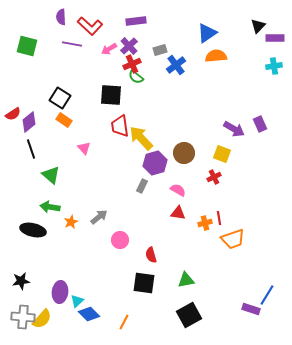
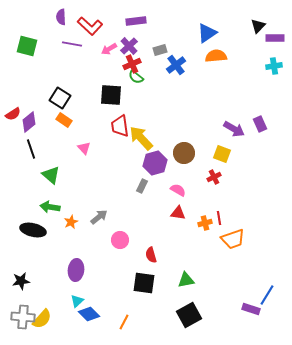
purple ellipse at (60, 292): moved 16 px right, 22 px up
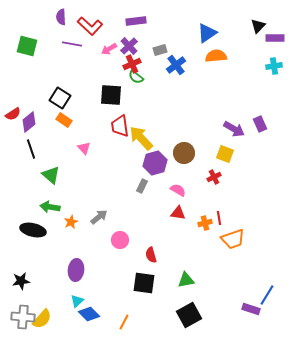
yellow square at (222, 154): moved 3 px right
